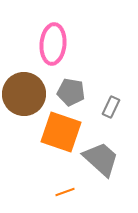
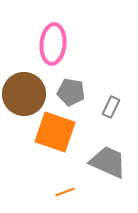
orange square: moved 6 px left
gray trapezoid: moved 7 px right, 3 px down; rotated 18 degrees counterclockwise
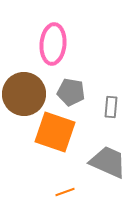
gray rectangle: rotated 20 degrees counterclockwise
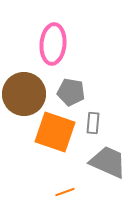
gray rectangle: moved 18 px left, 16 px down
